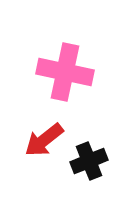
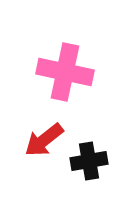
black cross: rotated 12 degrees clockwise
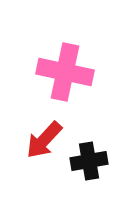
red arrow: rotated 9 degrees counterclockwise
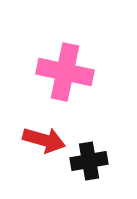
red arrow: rotated 117 degrees counterclockwise
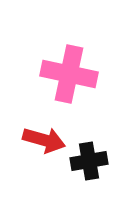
pink cross: moved 4 px right, 2 px down
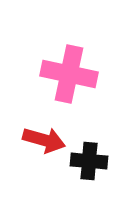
black cross: rotated 15 degrees clockwise
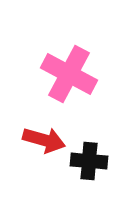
pink cross: rotated 16 degrees clockwise
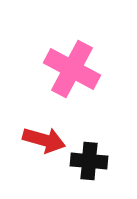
pink cross: moved 3 px right, 5 px up
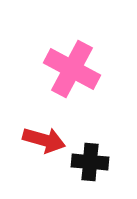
black cross: moved 1 px right, 1 px down
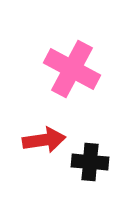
red arrow: rotated 24 degrees counterclockwise
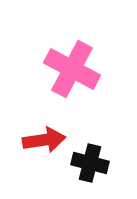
black cross: moved 1 px down; rotated 9 degrees clockwise
